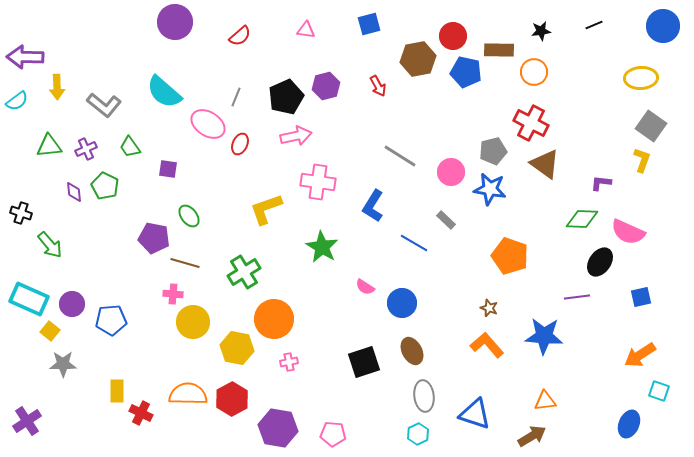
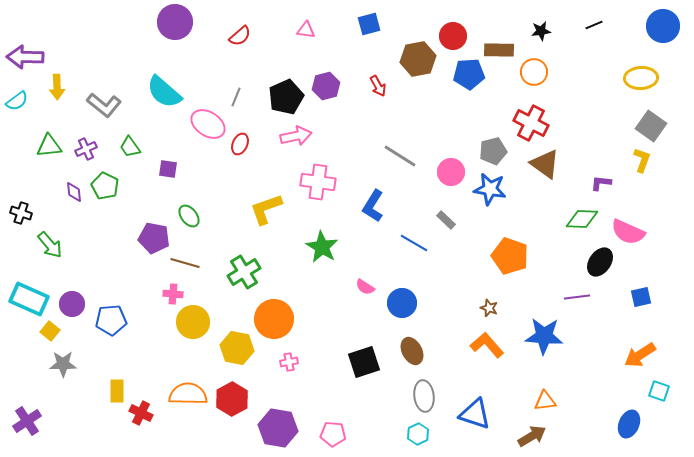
blue pentagon at (466, 72): moved 3 px right, 2 px down; rotated 16 degrees counterclockwise
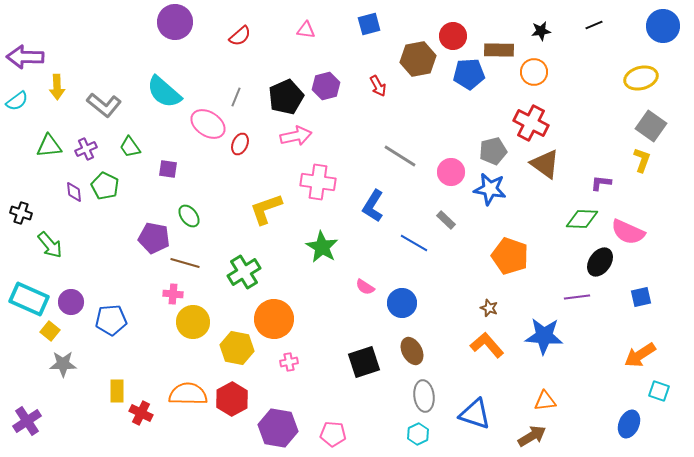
yellow ellipse at (641, 78): rotated 12 degrees counterclockwise
purple circle at (72, 304): moved 1 px left, 2 px up
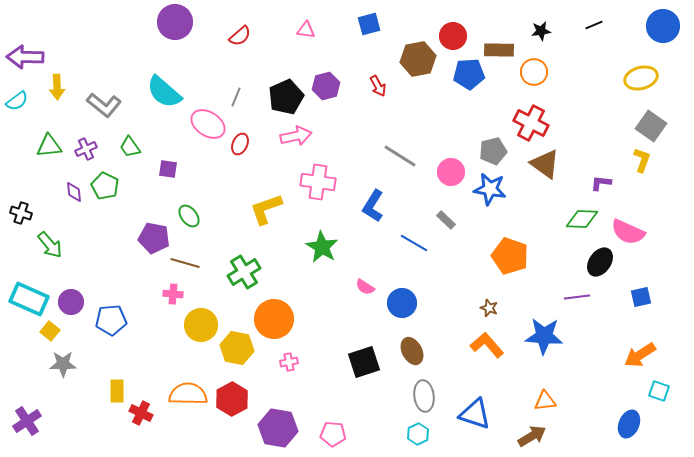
yellow circle at (193, 322): moved 8 px right, 3 px down
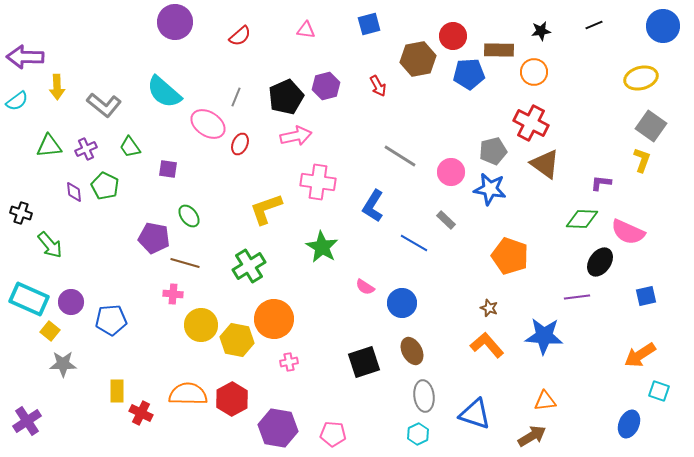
green cross at (244, 272): moved 5 px right, 6 px up
blue square at (641, 297): moved 5 px right, 1 px up
yellow hexagon at (237, 348): moved 8 px up
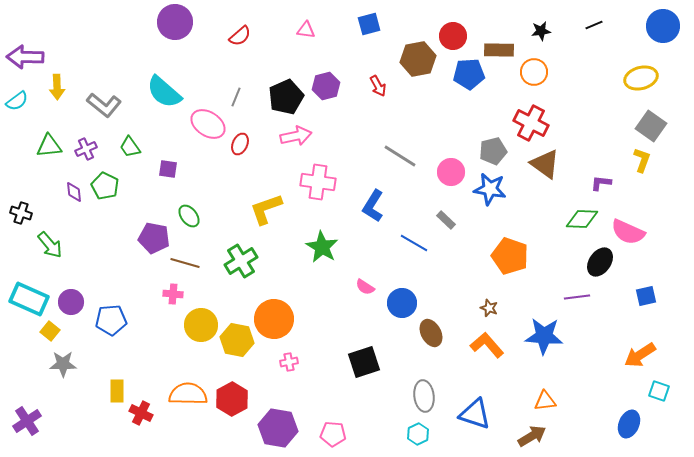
green cross at (249, 266): moved 8 px left, 5 px up
brown ellipse at (412, 351): moved 19 px right, 18 px up
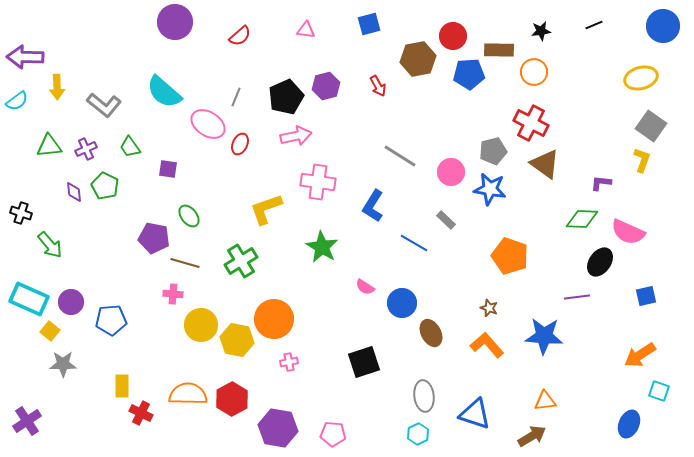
yellow rectangle at (117, 391): moved 5 px right, 5 px up
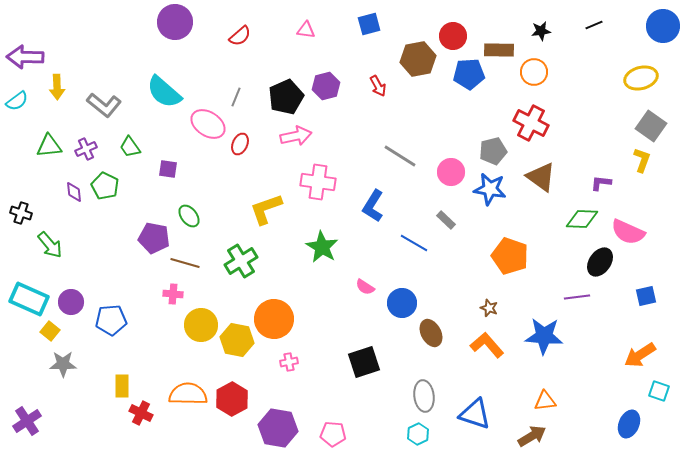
brown triangle at (545, 164): moved 4 px left, 13 px down
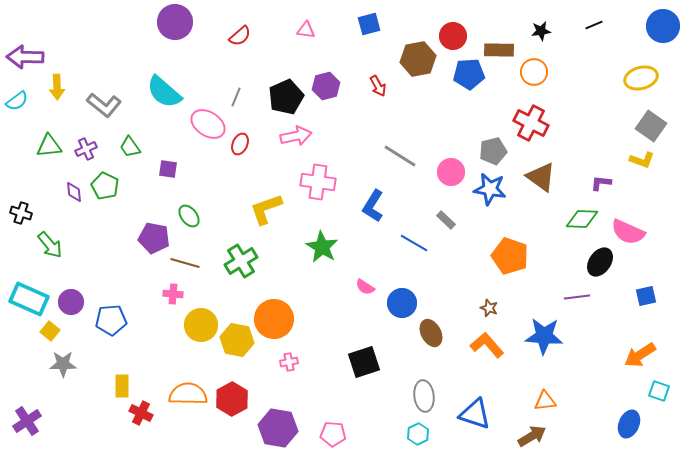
yellow L-shape at (642, 160): rotated 90 degrees clockwise
